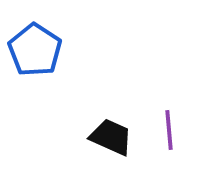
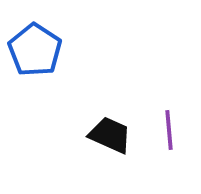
black trapezoid: moved 1 px left, 2 px up
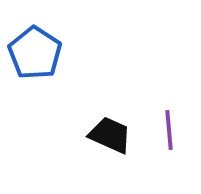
blue pentagon: moved 3 px down
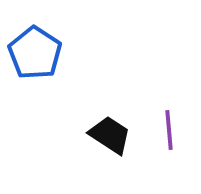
black trapezoid: rotated 9 degrees clockwise
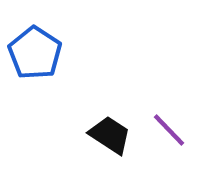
purple line: rotated 39 degrees counterclockwise
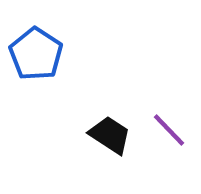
blue pentagon: moved 1 px right, 1 px down
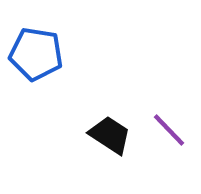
blue pentagon: rotated 24 degrees counterclockwise
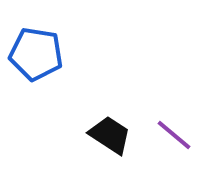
purple line: moved 5 px right, 5 px down; rotated 6 degrees counterclockwise
